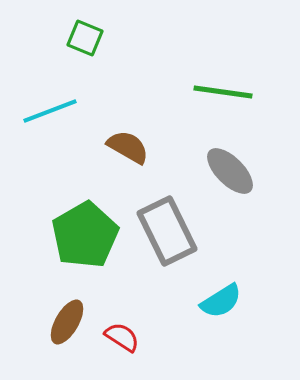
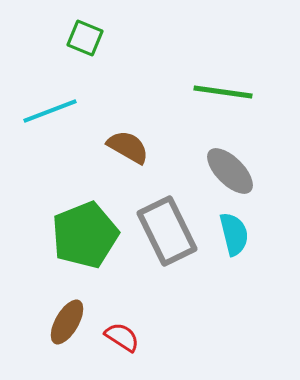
green pentagon: rotated 8 degrees clockwise
cyan semicircle: moved 13 px right, 67 px up; rotated 72 degrees counterclockwise
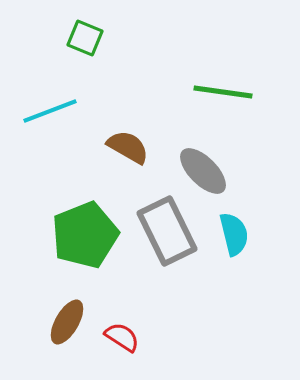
gray ellipse: moved 27 px left
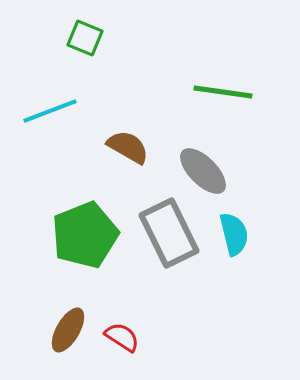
gray rectangle: moved 2 px right, 2 px down
brown ellipse: moved 1 px right, 8 px down
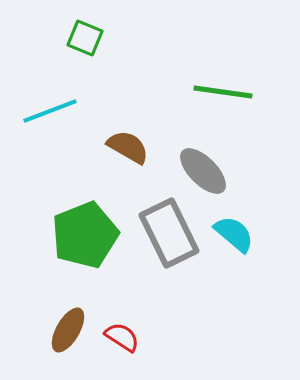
cyan semicircle: rotated 36 degrees counterclockwise
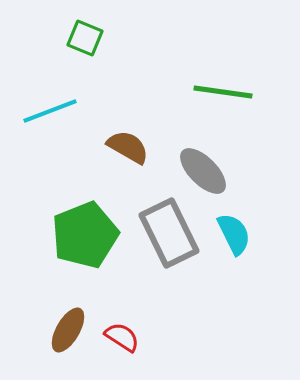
cyan semicircle: rotated 24 degrees clockwise
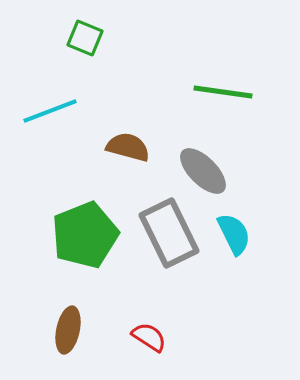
brown semicircle: rotated 15 degrees counterclockwise
brown ellipse: rotated 18 degrees counterclockwise
red semicircle: moved 27 px right
